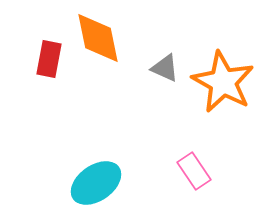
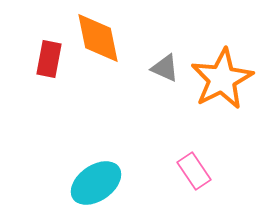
orange star: moved 1 px left, 3 px up; rotated 16 degrees clockwise
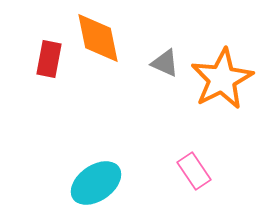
gray triangle: moved 5 px up
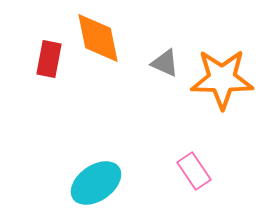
orange star: rotated 28 degrees clockwise
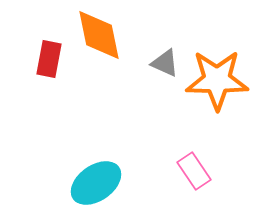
orange diamond: moved 1 px right, 3 px up
orange star: moved 5 px left, 1 px down
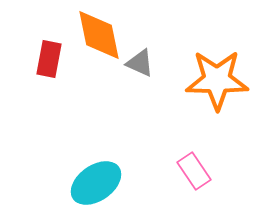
gray triangle: moved 25 px left
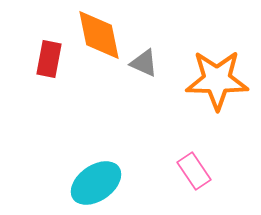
gray triangle: moved 4 px right
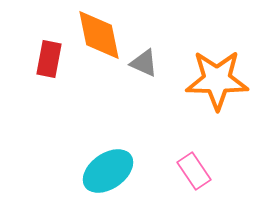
cyan ellipse: moved 12 px right, 12 px up
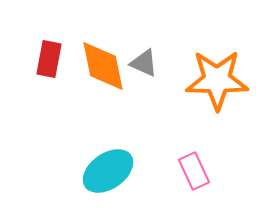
orange diamond: moved 4 px right, 31 px down
pink rectangle: rotated 9 degrees clockwise
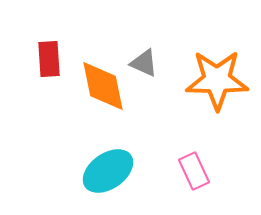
red rectangle: rotated 15 degrees counterclockwise
orange diamond: moved 20 px down
